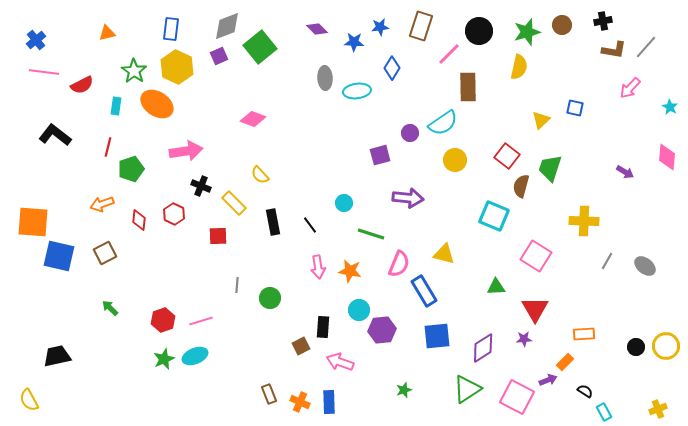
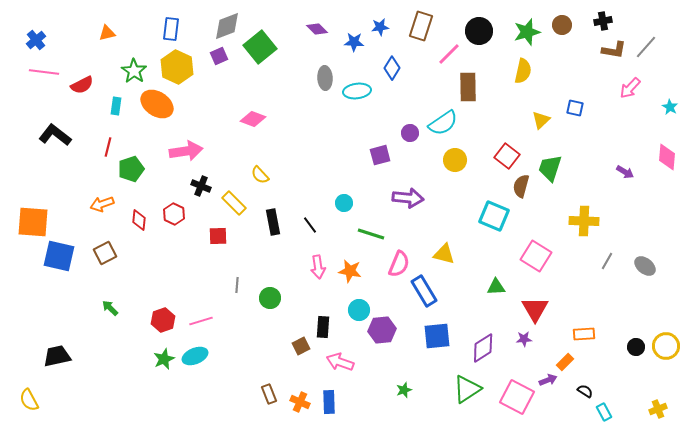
yellow semicircle at (519, 67): moved 4 px right, 4 px down
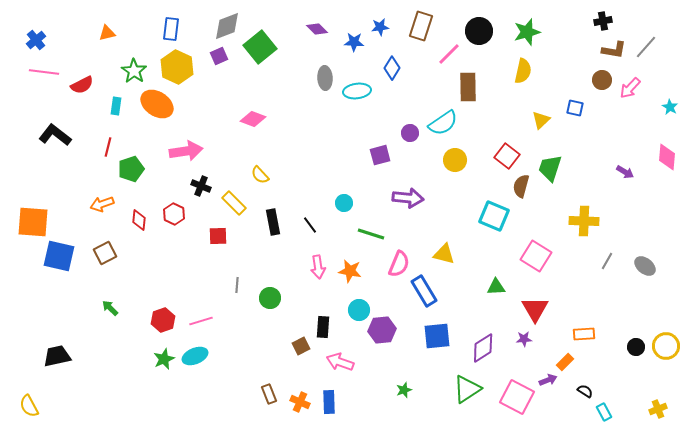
brown circle at (562, 25): moved 40 px right, 55 px down
yellow semicircle at (29, 400): moved 6 px down
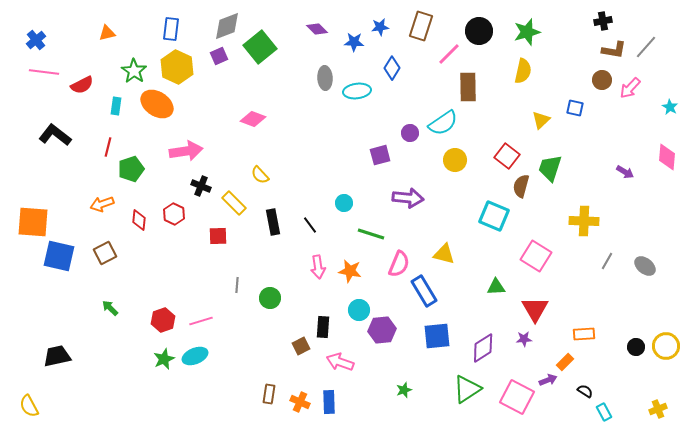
brown rectangle at (269, 394): rotated 30 degrees clockwise
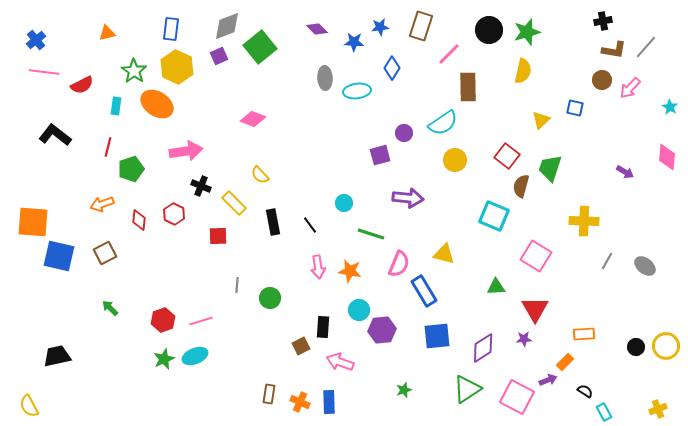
black circle at (479, 31): moved 10 px right, 1 px up
purple circle at (410, 133): moved 6 px left
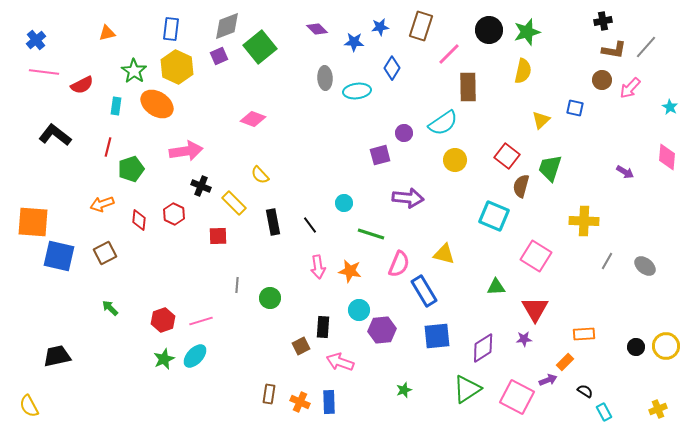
cyan ellipse at (195, 356): rotated 25 degrees counterclockwise
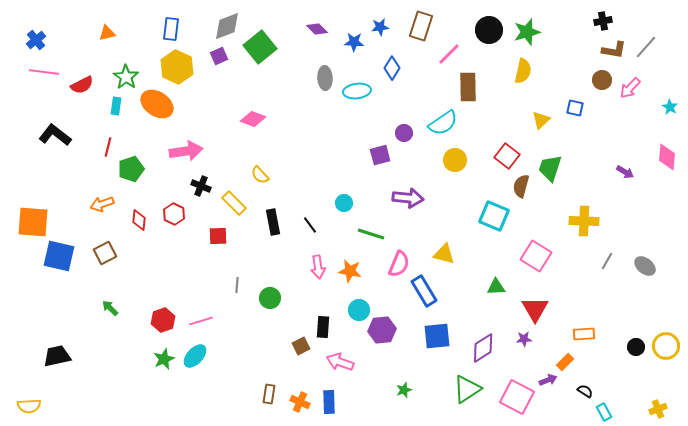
green star at (134, 71): moved 8 px left, 6 px down
yellow semicircle at (29, 406): rotated 65 degrees counterclockwise
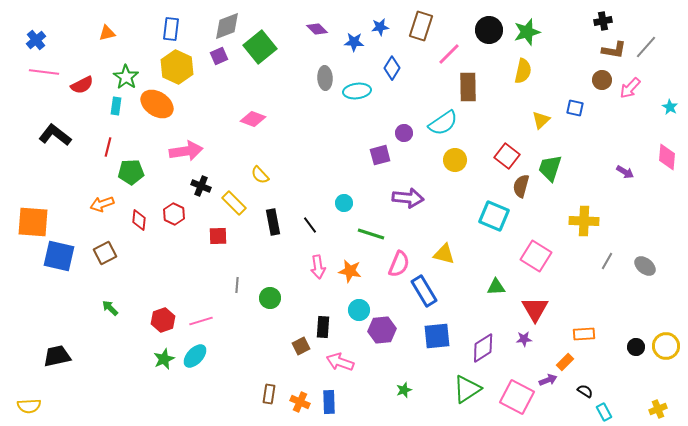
green pentagon at (131, 169): moved 3 px down; rotated 15 degrees clockwise
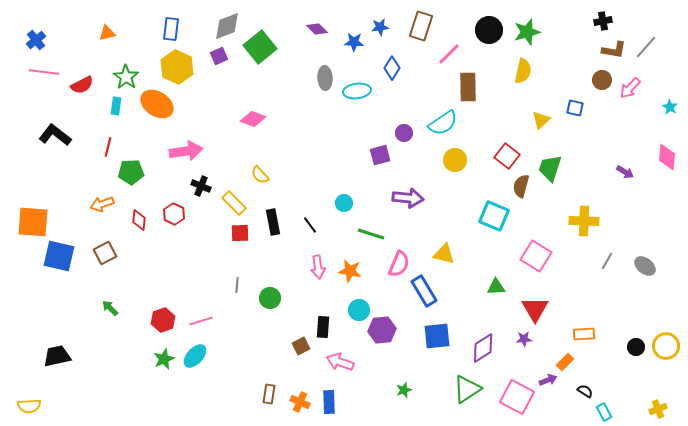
red square at (218, 236): moved 22 px right, 3 px up
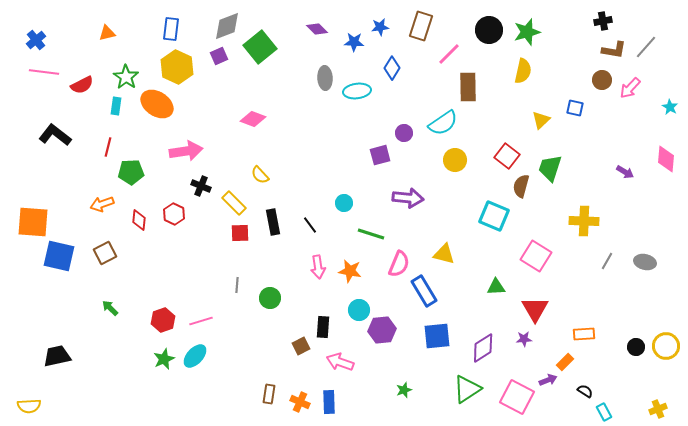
pink diamond at (667, 157): moved 1 px left, 2 px down
gray ellipse at (645, 266): moved 4 px up; rotated 25 degrees counterclockwise
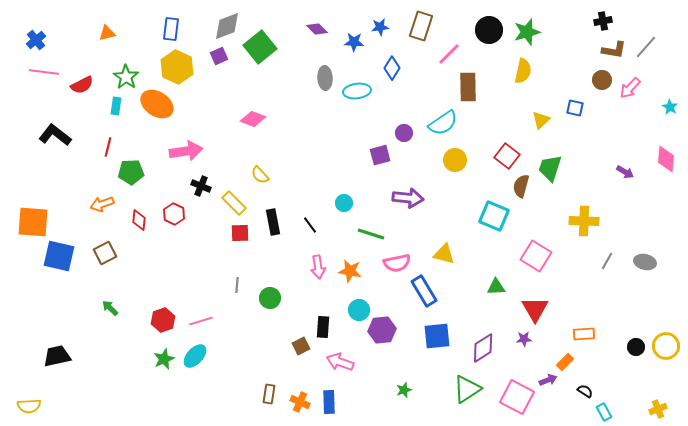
pink semicircle at (399, 264): moved 2 px left, 1 px up; rotated 56 degrees clockwise
